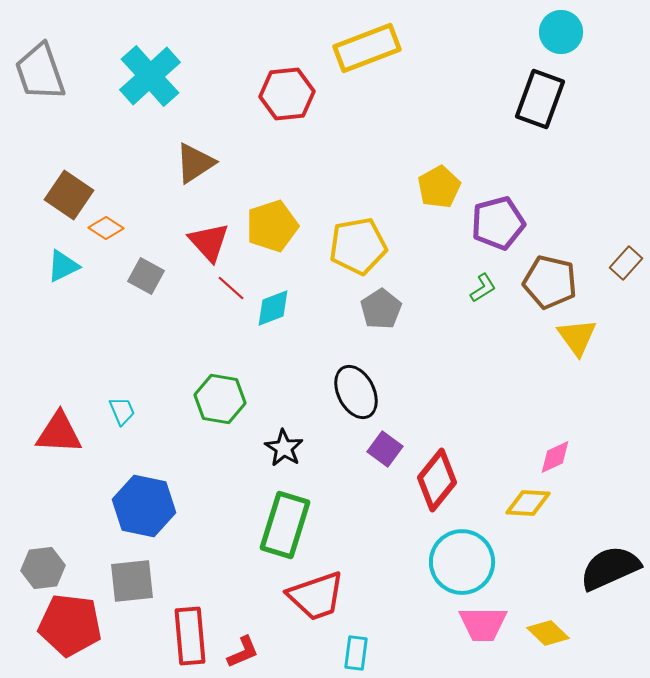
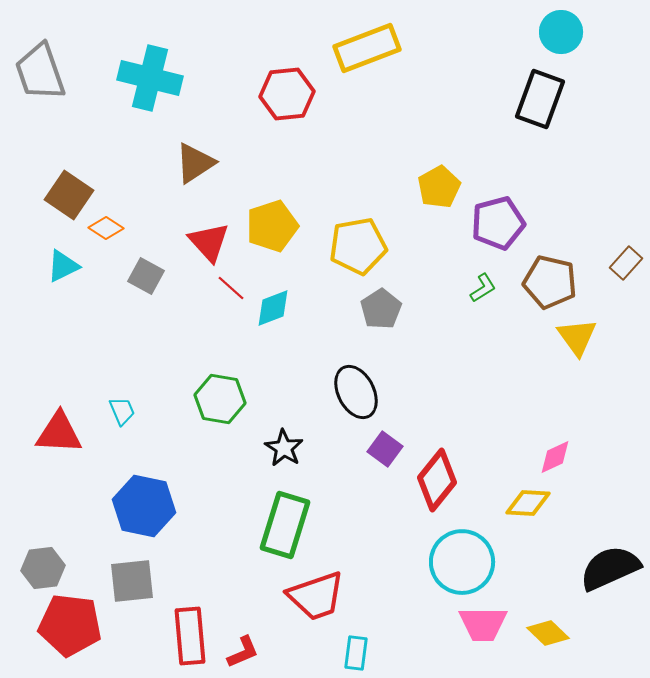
cyan cross at (150, 76): moved 2 px down; rotated 34 degrees counterclockwise
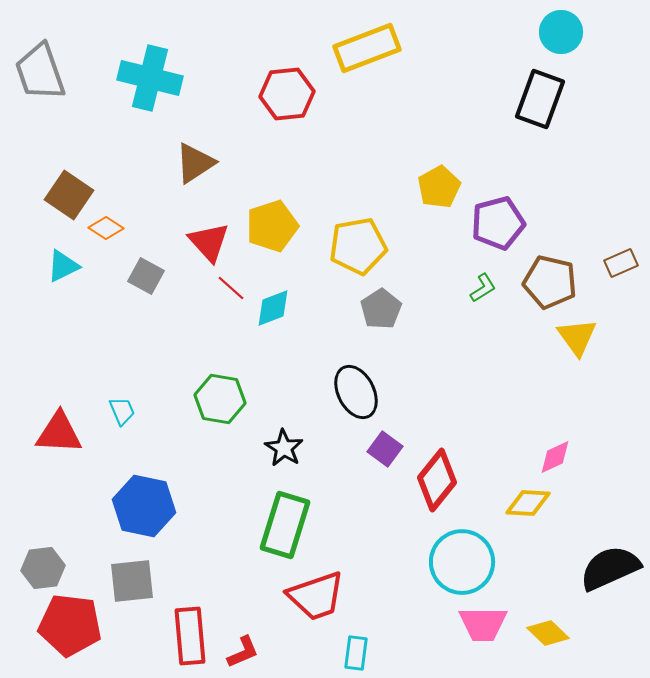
brown rectangle at (626, 263): moved 5 px left; rotated 24 degrees clockwise
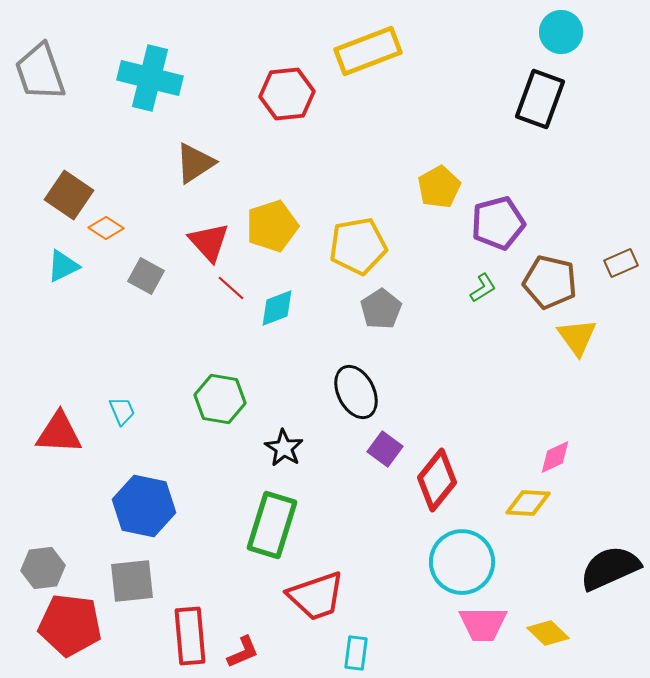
yellow rectangle at (367, 48): moved 1 px right, 3 px down
cyan diamond at (273, 308): moved 4 px right
green rectangle at (285, 525): moved 13 px left
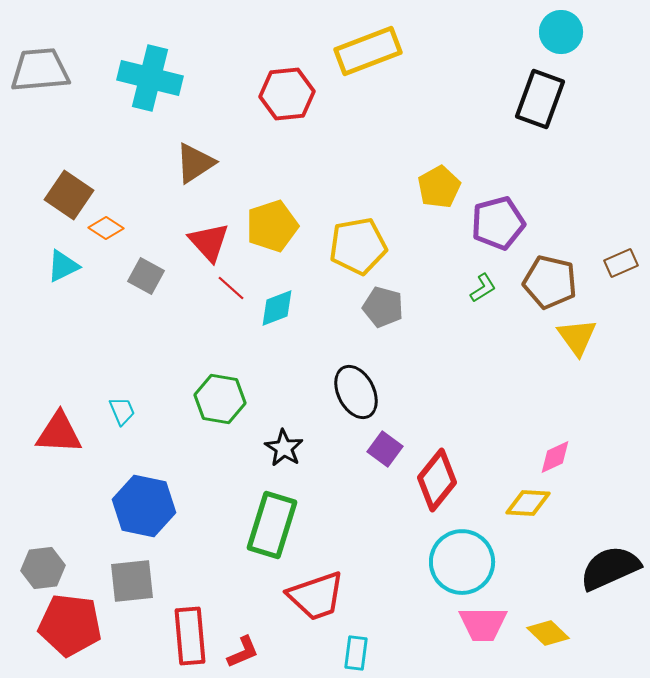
gray trapezoid at (40, 72): moved 2 px up; rotated 104 degrees clockwise
gray pentagon at (381, 309): moved 2 px right, 2 px up; rotated 24 degrees counterclockwise
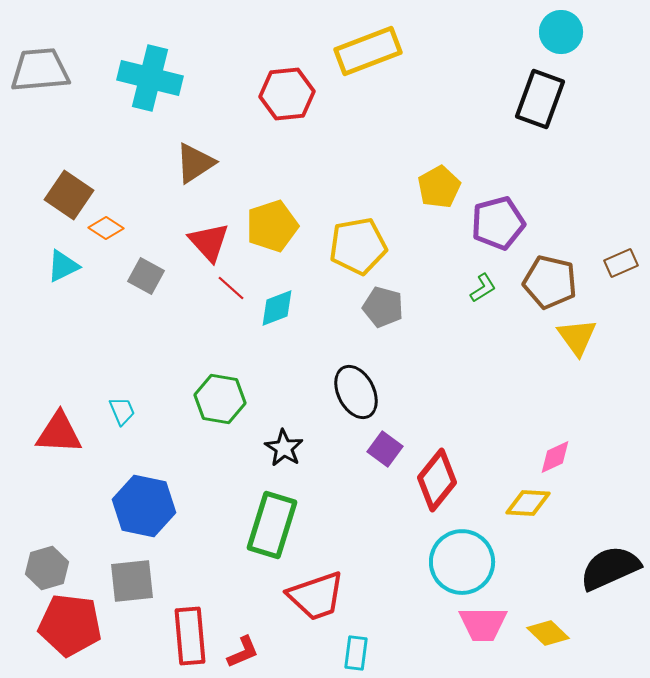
gray hexagon at (43, 568): moved 4 px right; rotated 9 degrees counterclockwise
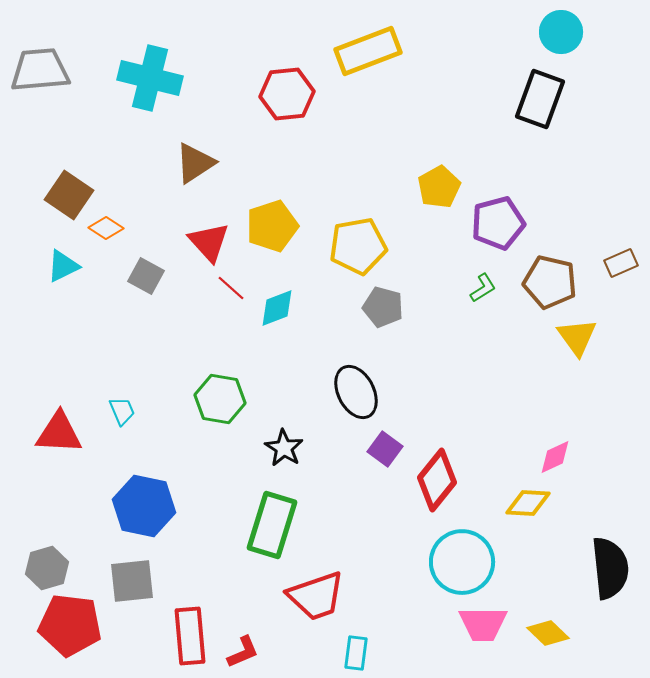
black semicircle at (610, 568): rotated 108 degrees clockwise
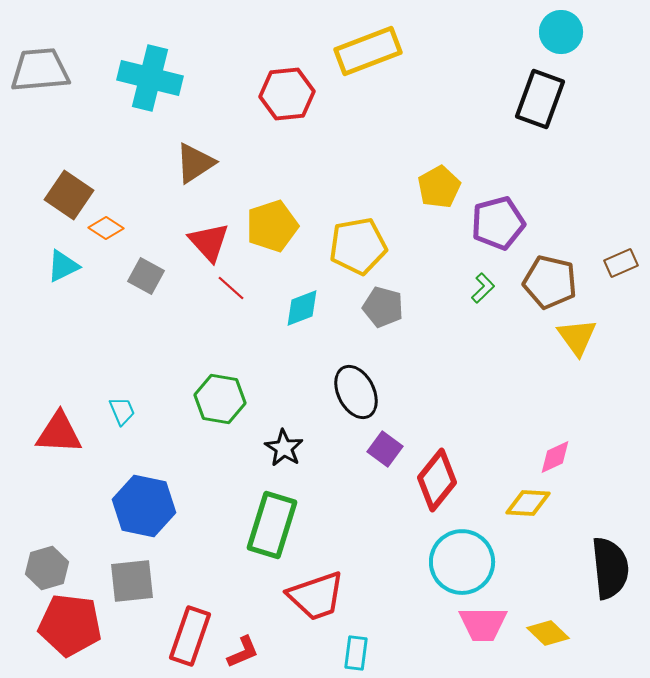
green L-shape at (483, 288): rotated 12 degrees counterclockwise
cyan diamond at (277, 308): moved 25 px right
red rectangle at (190, 636): rotated 24 degrees clockwise
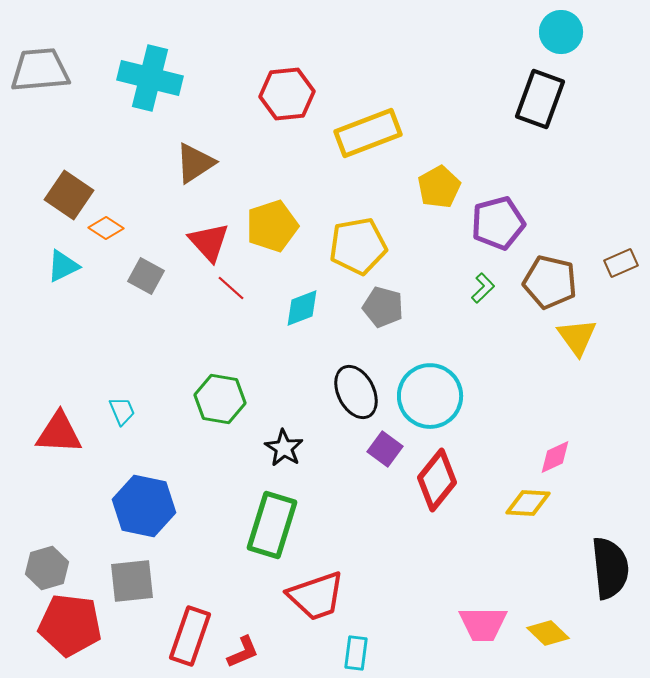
yellow rectangle at (368, 51): moved 82 px down
cyan circle at (462, 562): moved 32 px left, 166 px up
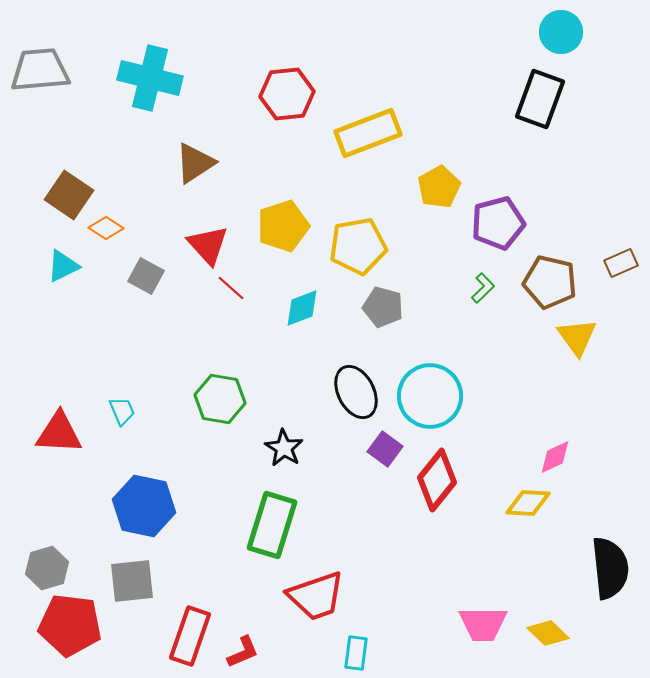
yellow pentagon at (272, 226): moved 11 px right
red triangle at (209, 242): moved 1 px left, 3 px down
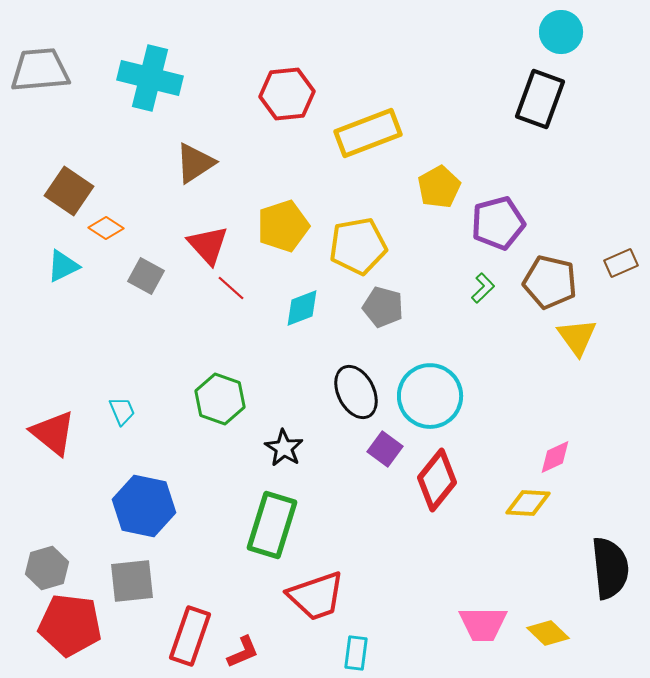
brown square at (69, 195): moved 4 px up
green hexagon at (220, 399): rotated 9 degrees clockwise
red triangle at (59, 433): moved 6 px left; rotated 36 degrees clockwise
